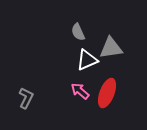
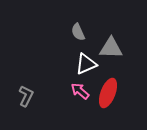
gray triangle: rotated 10 degrees clockwise
white triangle: moved 1 px left, 4 px down
red ellipse: moved 1 px right
gray L-shape: moved 2 px up
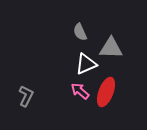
gray semicircle: moved 2 px right
red ellipse: moved 2 px left, 1 px up
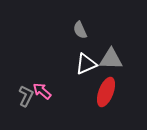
gray semicircle: moved 2 px up
gray triangle: moved 11 px down
pink arrow: moved 38 px left
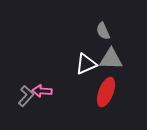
gray semicircle: moved 23 px right, 1 px down
pink arrow: rotated 36 degrees counterclockwise
gray L-shape: rotated 15 degrees clockwise
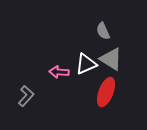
gray triangle: rotated 30 degrees clockwise
pink arrow: moved 17 px right, 19 px up
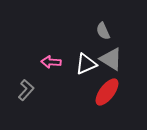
pink arrow: moved 8 px left, 10 px up
red ellipse: moved 1 px right; rotated 16 degrees clockwise
gray L-shape: moved 6 px up
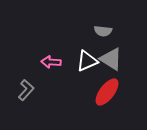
gray semicircle: rotated 60 degrees counterclockwise
white triangle: moved 1 px right, 3 px up
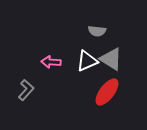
gray semicircle: moved 6 px left
